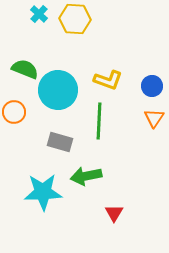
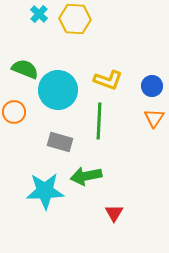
cyan star: moved 2 px right, 1 px up
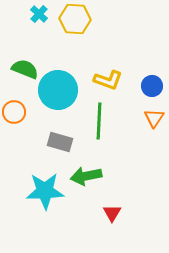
red triangle: moved 2 px left
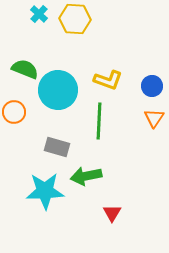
gray rectangle: moved 3 px left, 5 px down
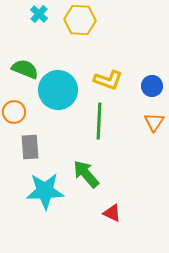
yellow hexagon: moved 5 px right, 1 px down
orange triangle: moved 4 px down
gray rectangle: moved 27 px left; rotated 70 degrees clockwise
green arrow: moved 2 px up; rotated 60 degrees clockwise
red triangle: rotated 36 degrees counterclockwise
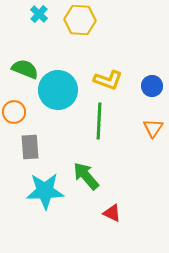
orange triangle: moved 1 px left, 6 px down
green arrow: moved 2 px down
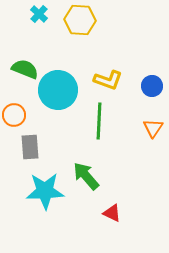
orange circle: moved 3 px down
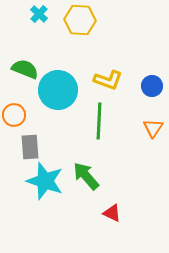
cyan star: moved 10 px up; rotated 21 degrees clockwise
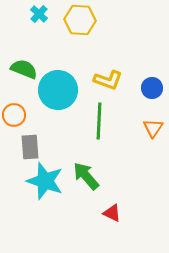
green semicircle: moved 1 px left
blue circle: moved 2 px down
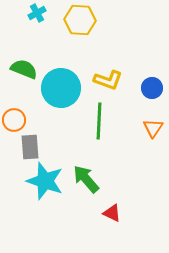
cyan cross: moved 2 px left, 1 px up; rotated 18 degrees clockwise
cyan circle: moved 3 px right, 2 px up
orange circle: moved 5 px down
green arrow: moved 3 px down
